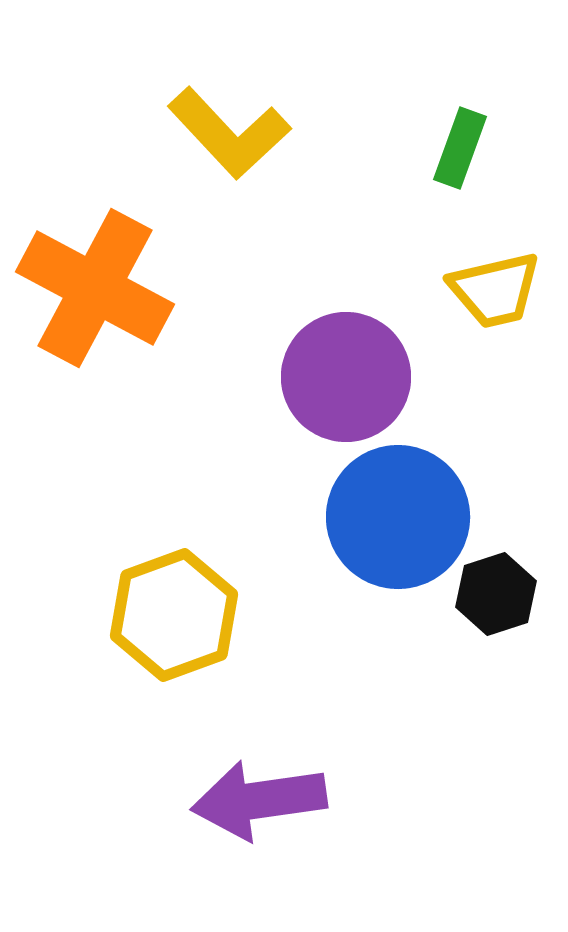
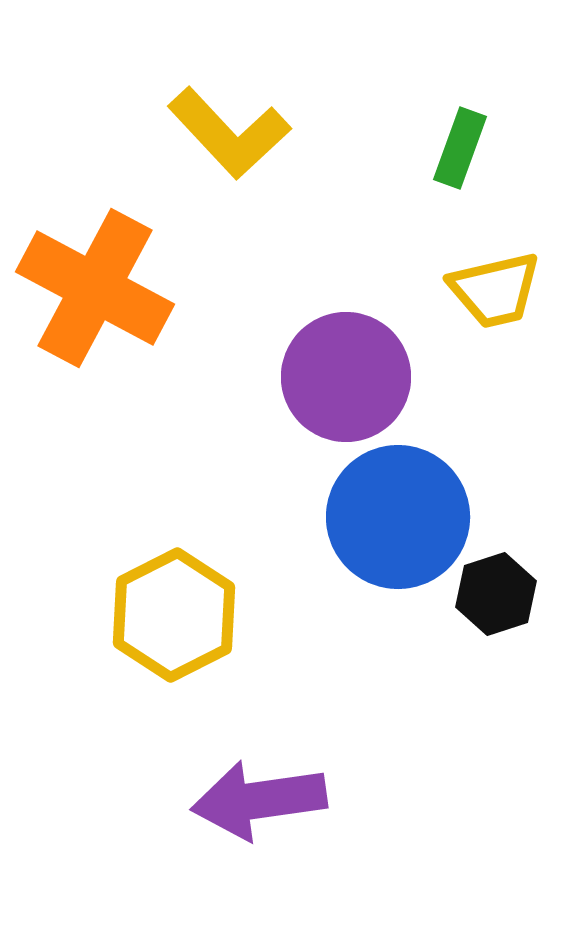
yellow hexagon: rotated 7 degrees counterclockwise
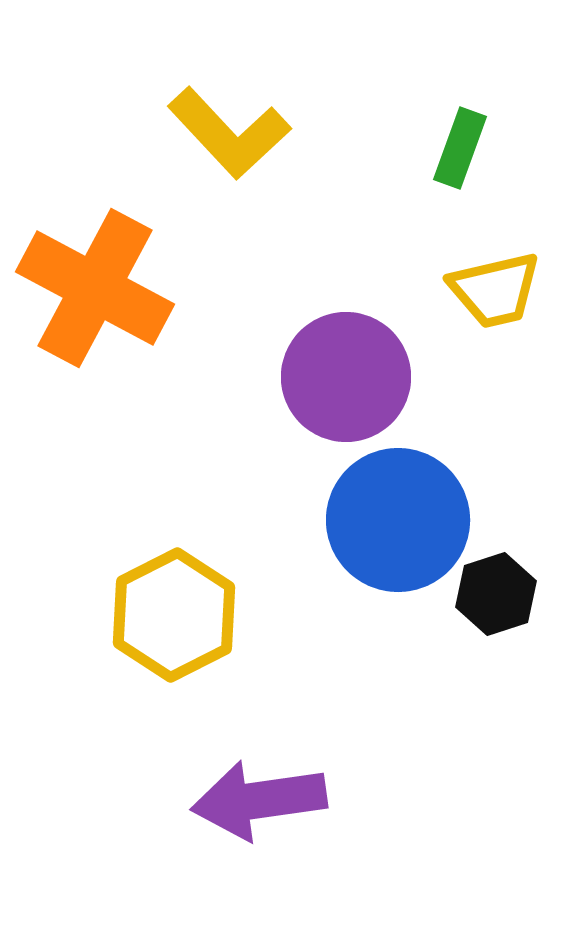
blue circle: moved 3 px down
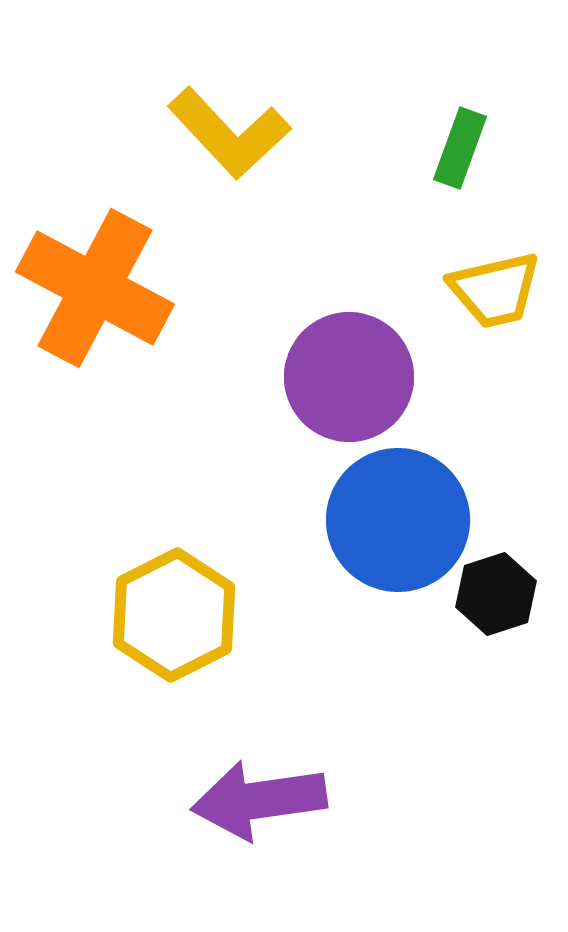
purple circle: moved 3 px right
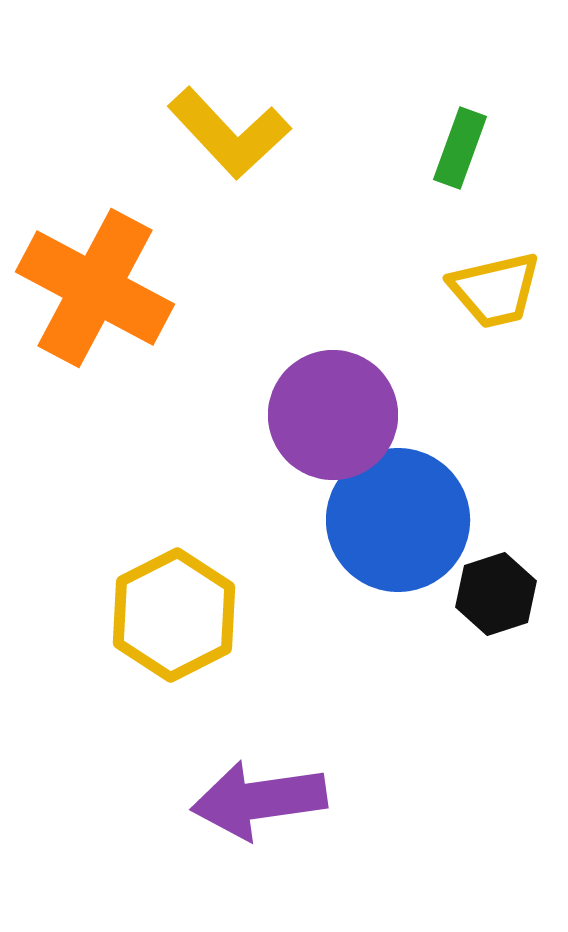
purple circle: moved 16 px left, 38 px down
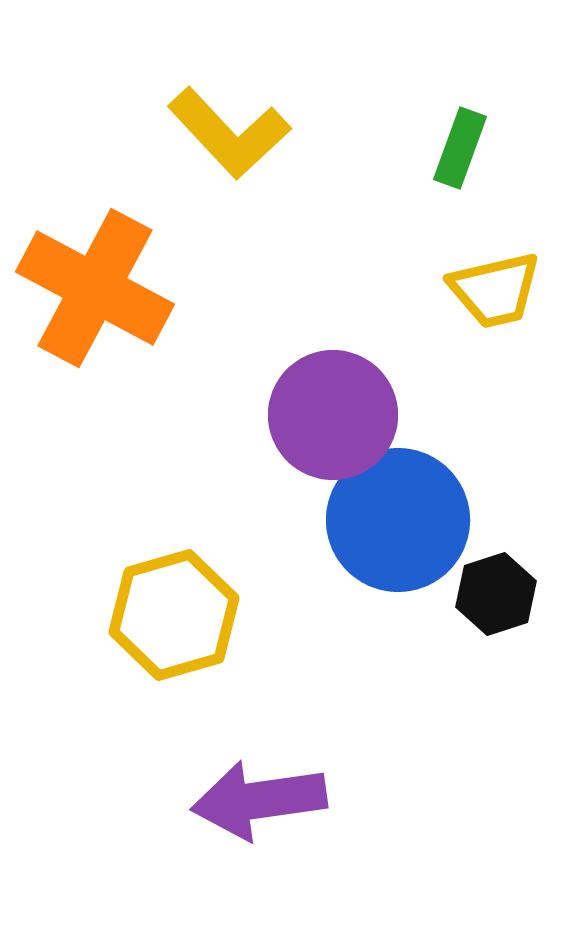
yellow hexagon: rotated 11 degrees clockwise
